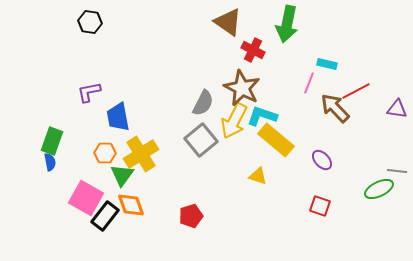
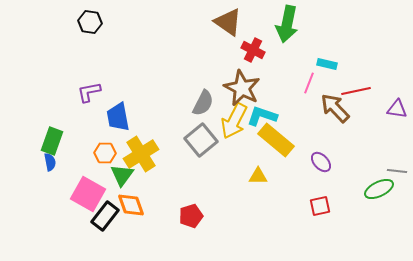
red line: rotated 16 degrees clockwise
purple ellipse: moved 1 px left, 2 px down
yellow triangle: rotated 18 degrees counterclockwise
pink square: moved 2 px right, 4 px up
red square: rotated 30 degrees counterclockwise
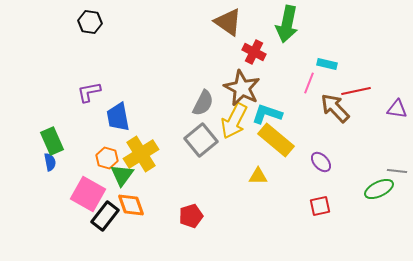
red cross: moved 1 px right, 2 px down
cyan L-shape: moved 5 px right, 2 px up
green rectangle: rotated 44 degrees counterclockwise
orange hexagon: moved 2 px right, 5 px down; rotated 15 degrees clockwise
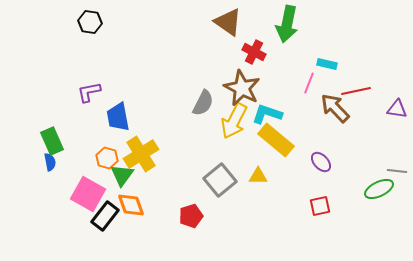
gray square: moved 19 px right, 40 px down
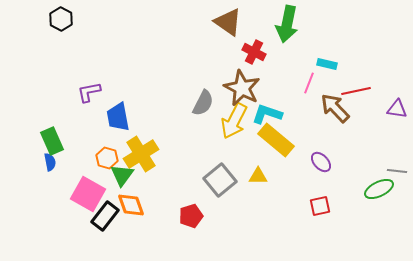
black hexagon: moved 29 px left, 3 px up; rotated 20 degrees clockwise
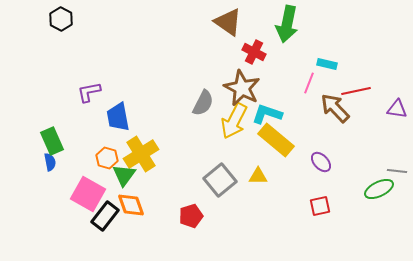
green triangle: moved 2 px right
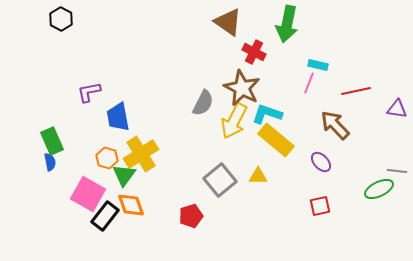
cyan rectangle: moved 9 px left, 1 px down
brown arrow: moved 17 px down
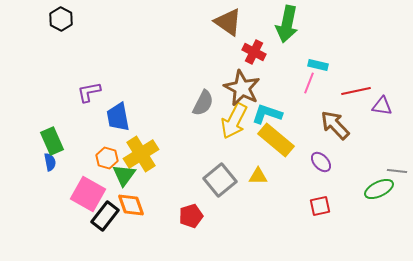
purple triangle: moved 15 px left, 3 px up
